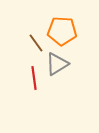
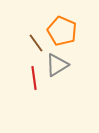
orange pentagon: rotated 20 degrees clockwise
gray triangle: moved 1 px down
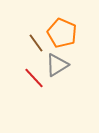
orange pentagon: moved 2 px down
red line: rotated 35 degrees counterclockwise
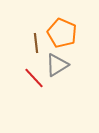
brown line: rotated 30 degrees clockwise
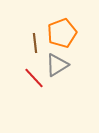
orange pentagon: rotated 28 degrees clockwise
brown line: moved 1 px left
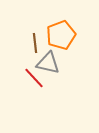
orange pentagon: moved 1 px left, 2 px down
gray triangle: moved 9 px left, 2 px up; rotated 45 degrees clockwise
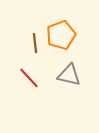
gray triangle: moved 21 px right, 12 px down
red line: moved 5 px left
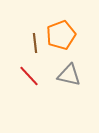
red line: moved 2 px up
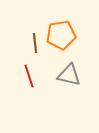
orange pentagon: rotated 12 degrees clockwise
red line: rotated 25 degrees clockwise
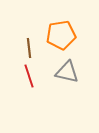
brown line: moved 6 px left, 5 px down
gray triangle: moved 2 px left, 3 px up
